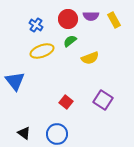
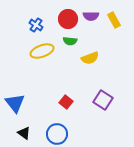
green semicircle: rotated 136 degrees counterclockwise
blue triangle: moved 22 px down
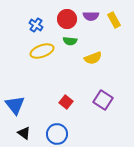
red circle: moved 1 px left
yellow semicircle: moved 3 px right
blue triangle: moved 2 px down
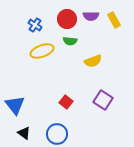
blue cross: moved 1 px left
yellow semicircle: moved 3 px down
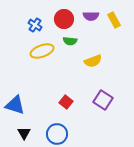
red circle: moved 3 px left
blue triangle: rotated 35 degrees counterclockwise
black triangle: rotated 24 degrees clockwise
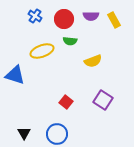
blue cross: moved 9 px up
blue triangle: moved 30 px up
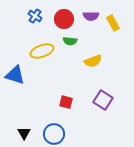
yellow rectangle: moved 1 px left, 3 px down
red square: rotated 24 degrees counterclockwise
blue circle: moved 3 px left
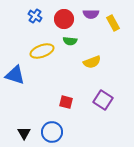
purple semicircle: moved 2 px up
yellow semicircle: moved 1 px left, 1 px down
blue circle: moved 2 px left, 2 px up
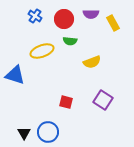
blue circle: moved 4 px left
